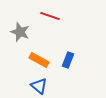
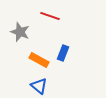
blue rectangle: moved 5 px left, 7 px up
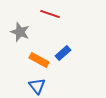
red line: moved 2 px up
blue rectangle: rotated 28 degrees clockwise
blue triangle: moved 2 px left; rotated 12 degrees clockwise
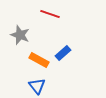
gray star: moved 3 px down
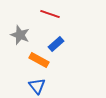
blue rectangle: moved 7 px left, 9 px up
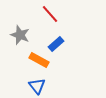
red line: rotated 30 degrees clockwise
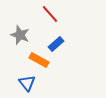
blue triangle: moved 10 px left, 3 px up
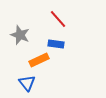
red line: moved 8 px right, 5 px down
blue rectangle: rotated 49 degrees clockwise
orange rectangle: rotated 54 degrees counterclockwise
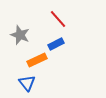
blue rectangle: rotated 35 degrees counterclockwise
orange rectangle: moved 2 px left
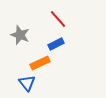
orange rectangle: moved 3 px right, 3 px down
